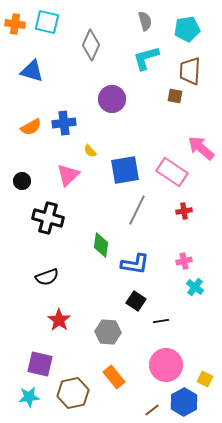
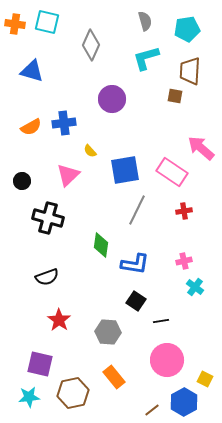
pink circle: moved 1 px right, 5 px up
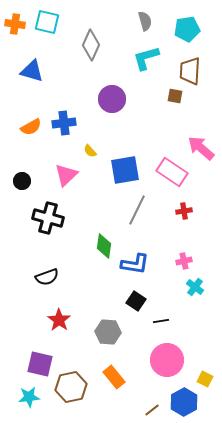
pink triangle: moved 2 px left
green diamond: moved 3 px right, 1 px down
brown hexagon: moved 2 px left, 6 px up
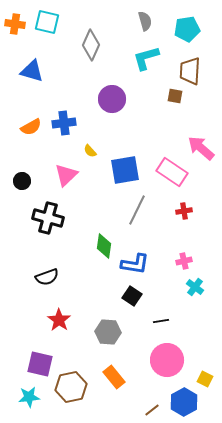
black square: moved 4 px left, 5 px up
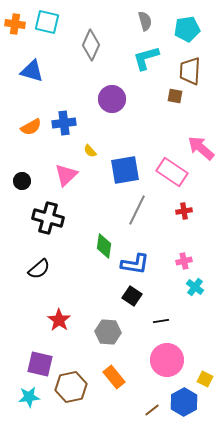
black semicircle: moved 8 px left, 8 px up; rotated 20 degrees counterclockwise
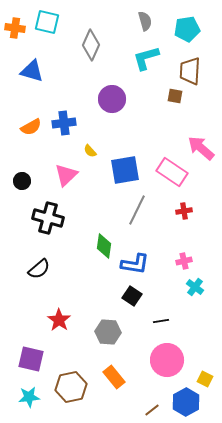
orange cross: moved 4 px down
purple square: moved 9 px left, 5 px up
blue hexagon: moved 2 px right
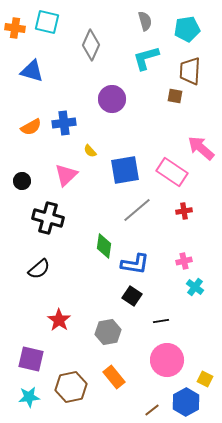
gray line: rotated 24 degrees clockwise
gray hexagon: rotated 15 degrees counterclockwise
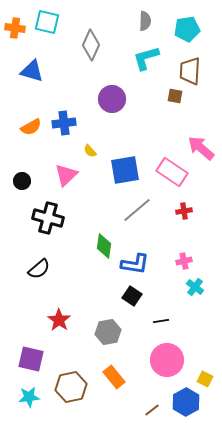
gray semicircle: rotated 18 degrees clockwise
